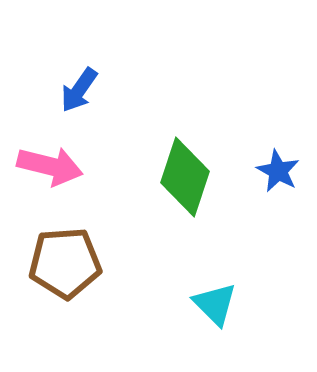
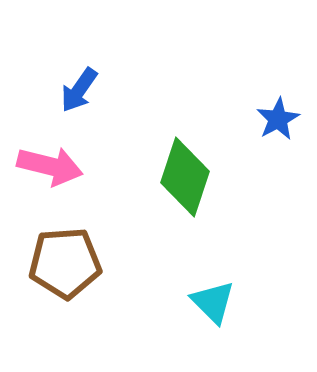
blue star: moved 52 px up; rotated 15 degrees clockwise
cyan triangle: moved 2 px left, 2 px up
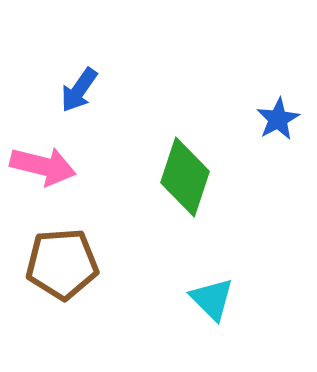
pink arrow: moved 7 px left
brown pentagon: moved 3 px left, 1 px down
cyan triangle: moved 1 px left, 3 px up
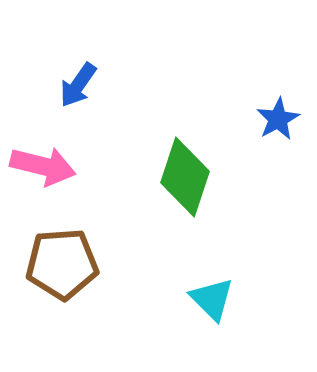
blue arrow: moved 1 px left, 5 px up
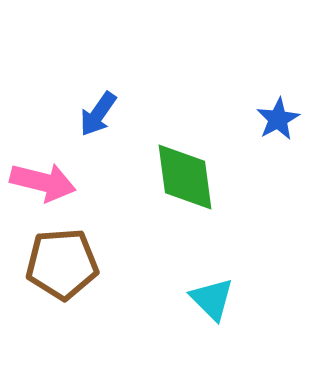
blue arrow: moved 20 px right, 29 px down
pink arrow: moved 16 px down
green diamond: rotated 26 degrees counterclockwise
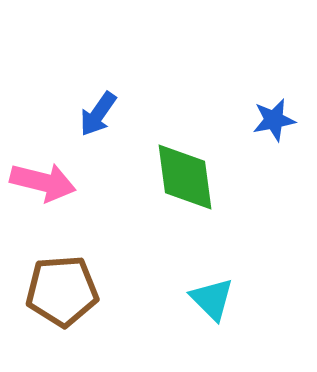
blue star: moved 4 px left, 1 px down; rotated 18 degrees clockwise
brown pentagon: moved 27 px down
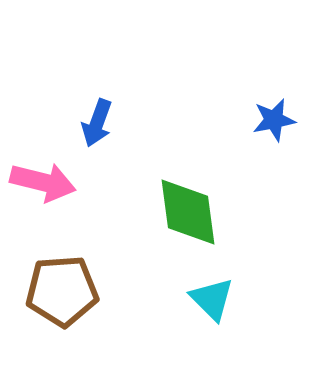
blue arrow: moved 1 px left, 9 px down; rotated 15 degrees counterclockwise
green diamond: moved 3 px right, 35 px down
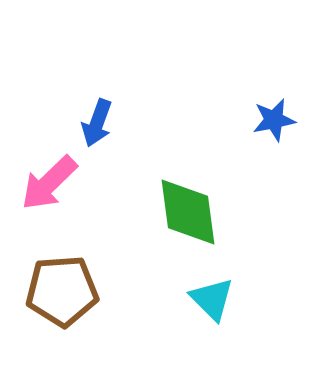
pink arrow: moved 6 px right, 1 px down; rotated 122 degrees clockwise
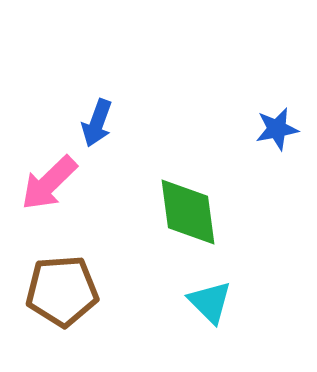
blue star: moved 3 px right, 9 px down
cyan triangle: moved 2 px left, 3 px down
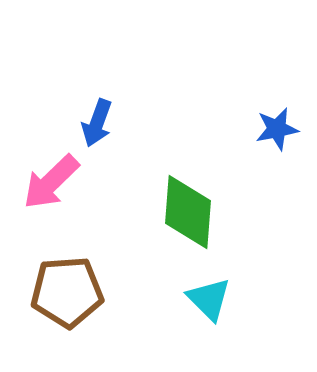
pink arrow: moved 2 px right, 1 px up
green diamond: rotated 12 degrees clockwise
brown pentagon: moved 5 px right, 1 px down
cyan triangle: moved 1 px left, 3 px up
